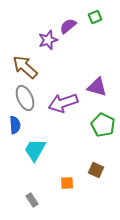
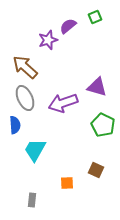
gray rectangle: rotated 40 degrees clockwise
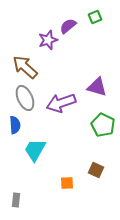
purple arrow: moved 2 px left
gray rectangle: moved 16 px left
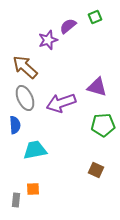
green pentagon: rotated 30 degrees counterclockwise
cyan trapezoid: rotated 50 degrees clockwise
orange square: moved 34 px left, 6 px down
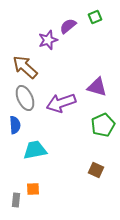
green pentagon: rotated 20 degrees counterclockwise
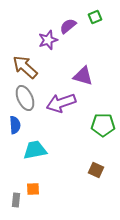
purple triangle: moved 14 px left, 11 px up
green pentagon: rotated 25 degrees clockwise
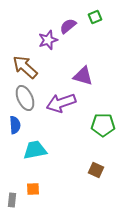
gray rectangle: moved 4 px left
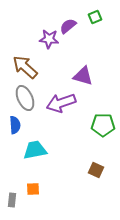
purple star: moved 1 px right, 1 px up; rotated 24 degrees clockwise
